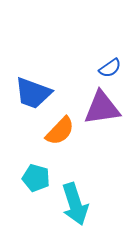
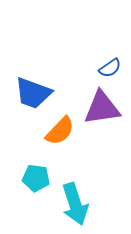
cyan pentagon: rotated 8 degrees counterclockwise
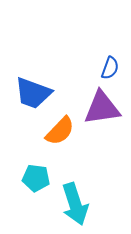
blue semicircle: rotated 35 degrees counterclockwise
